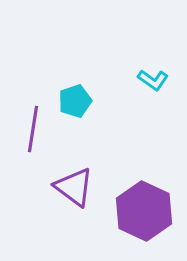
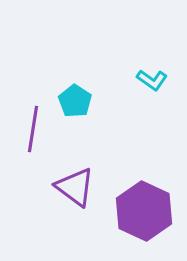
cyan L-shape: moved 1 px left
cyan pentagon: rotated 20 degrees counterclockwise
purple triangle: moved 1 px right
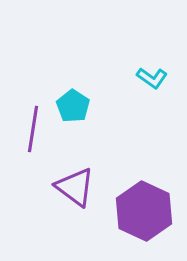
cyan L-shape: moved 2 px up
cyan pentagon: moved 2 px left, 5 px down
